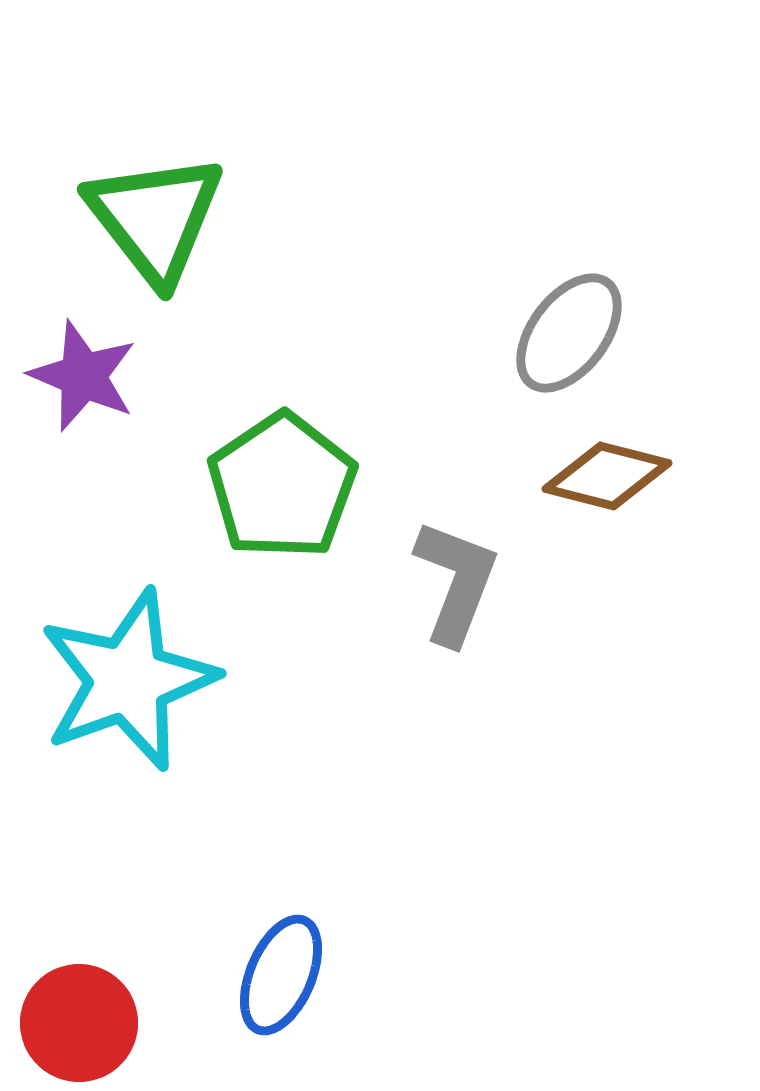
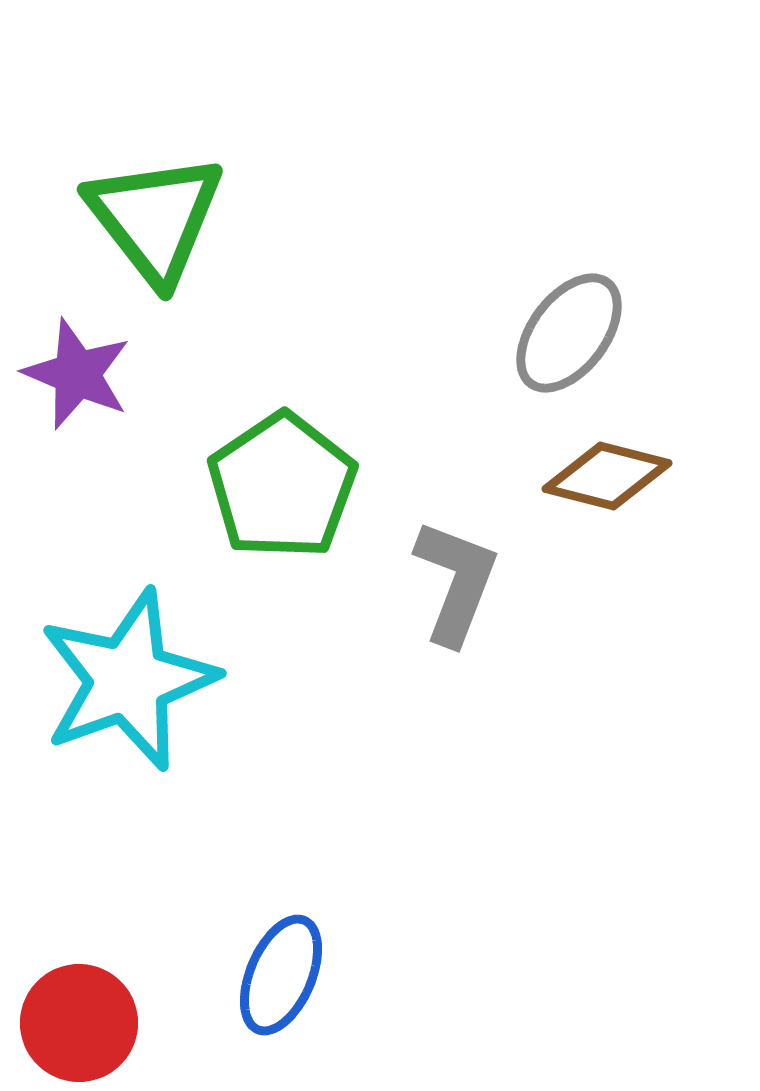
purple star: moved 6 px left, 2 px up
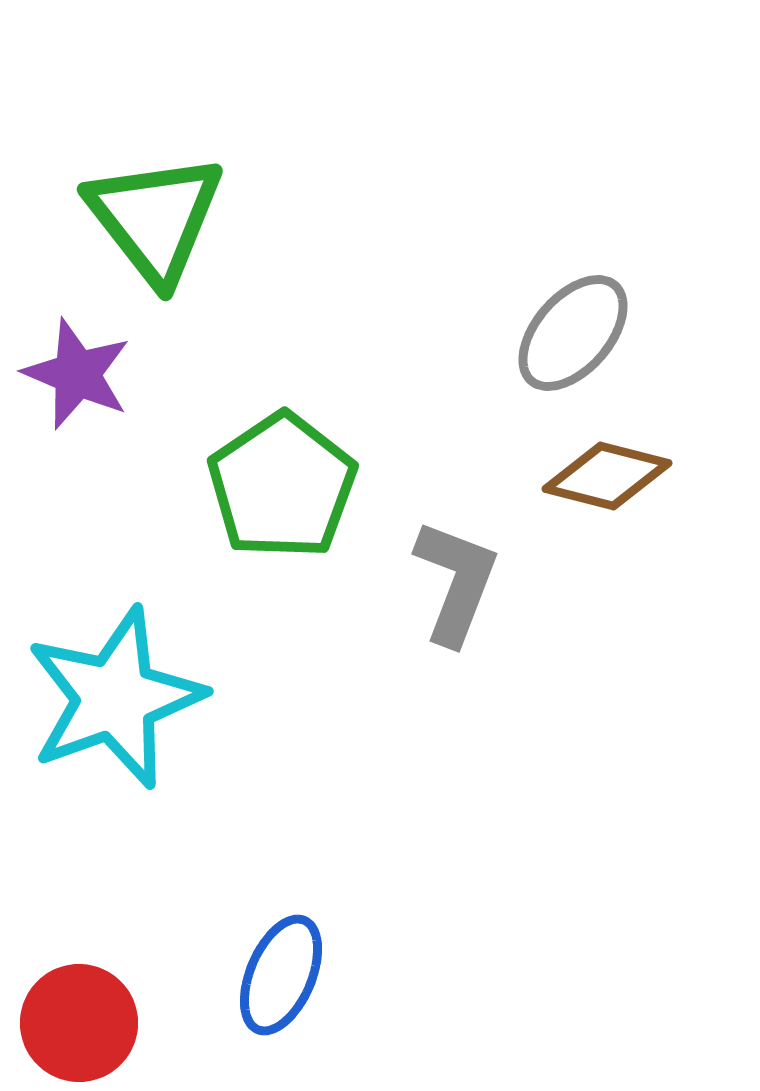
gray ellipse: moved 4 px right; rotated 4 degrees clockwise
cyan star: moved 13 px left, 18 px down
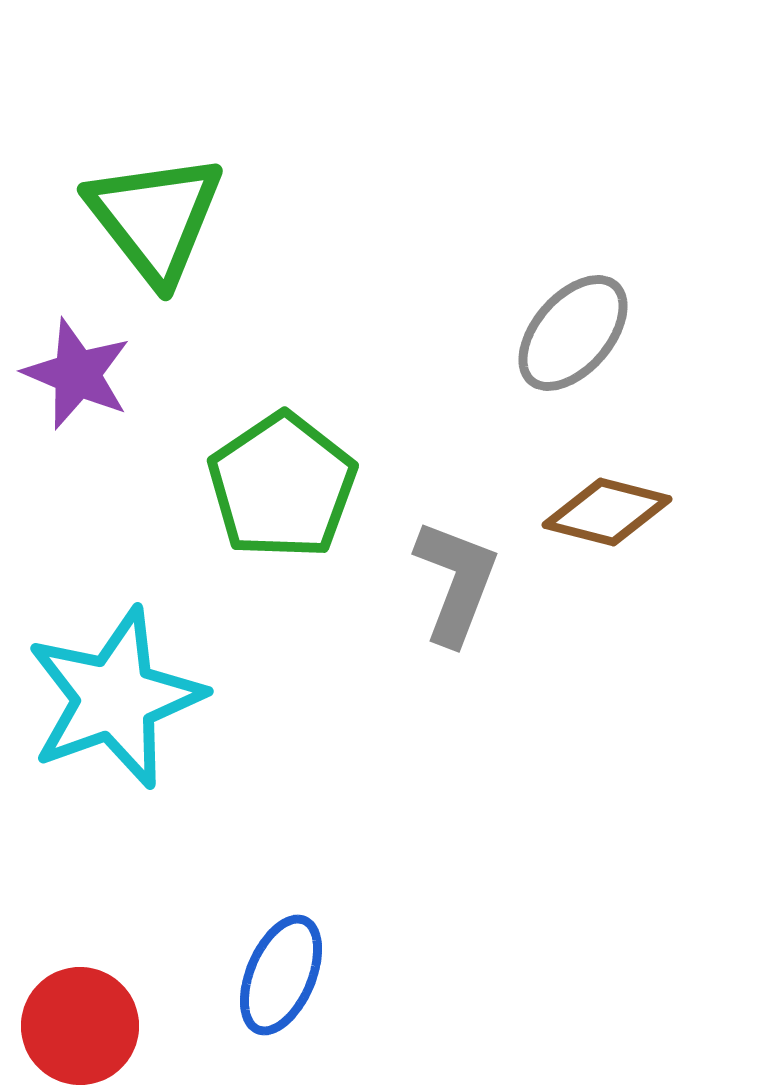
brown diamond: moved 36 px down
red circle: moved 1 px right, 3 px down
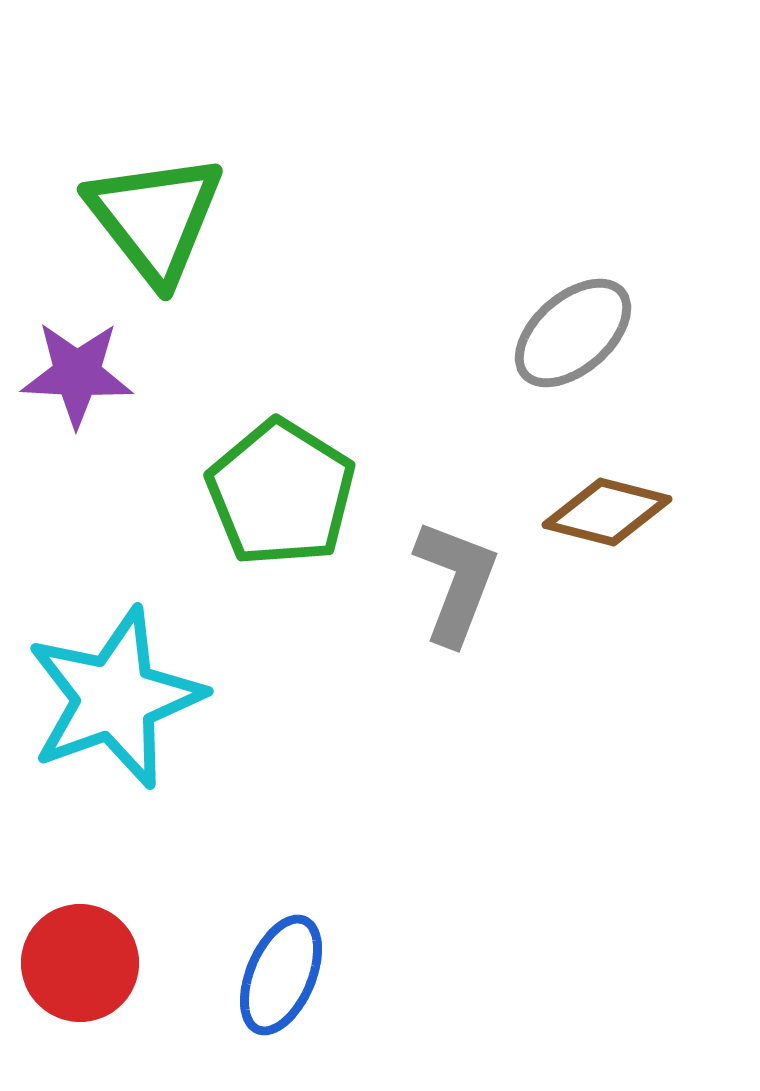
gray ellipse: rotated 8 degrees clockwise
purple star: rotated 20 degrees counterclockwise
green pentagon: moved 1 px left, 7 px down; rotated 6 degrees counterclockwise
red circle: moved 63 px up
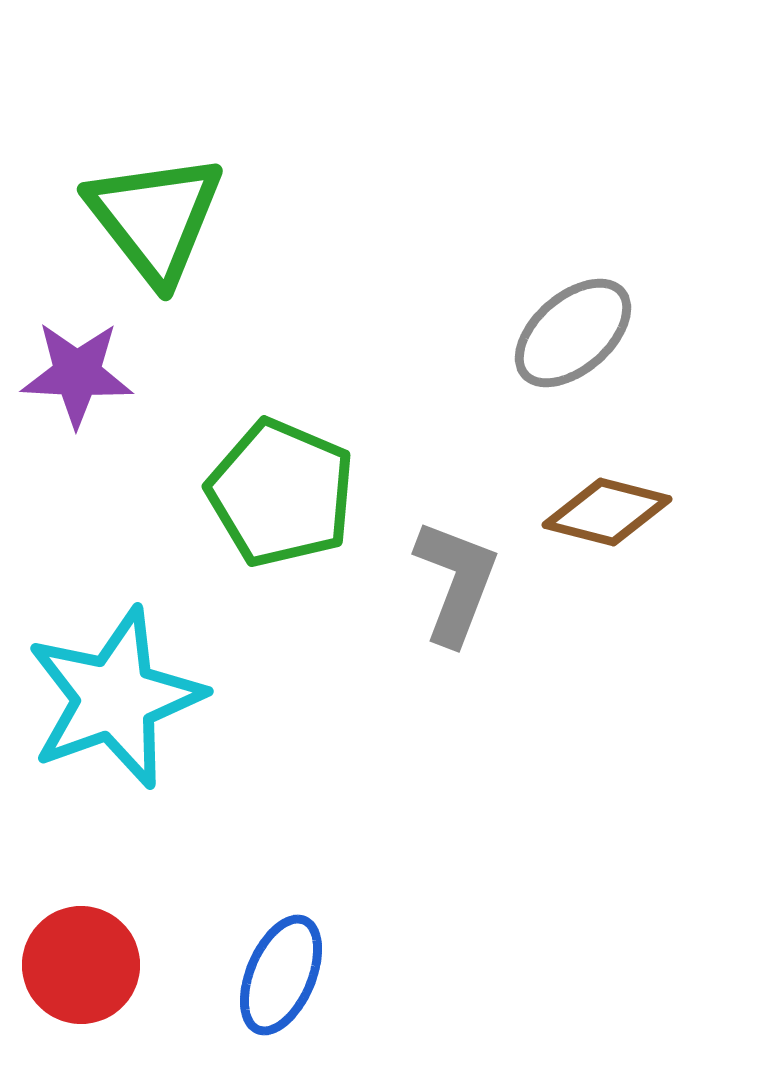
green pentagon: rotated 9 degrees counterclockwise
red circle: moved 1 px right, 2 px down
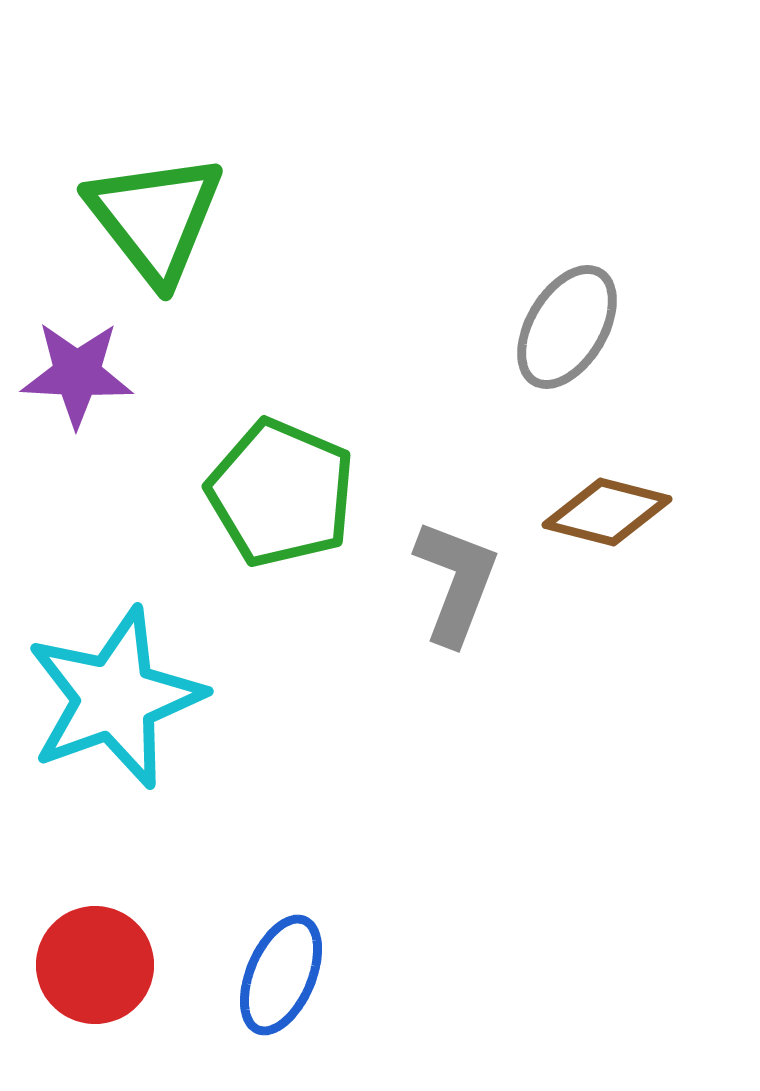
gray ellipse: moved 6 px left, 6 px up; rotated 18 degrees counterclockwise
red circle: moved 14 px right
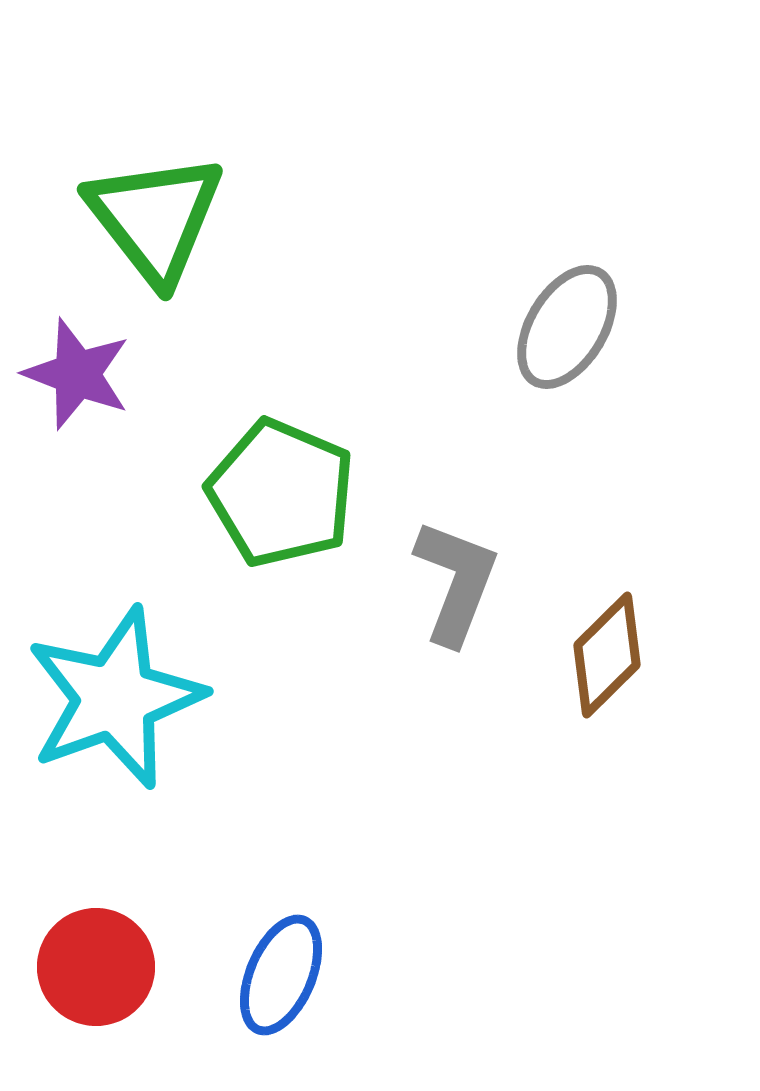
purple star: rotated 18 degrees clockwise
brown diamond: moved 143 px down; rotated 59 degrees counterclockwise
red circle: moved 1 px right, 2 px down
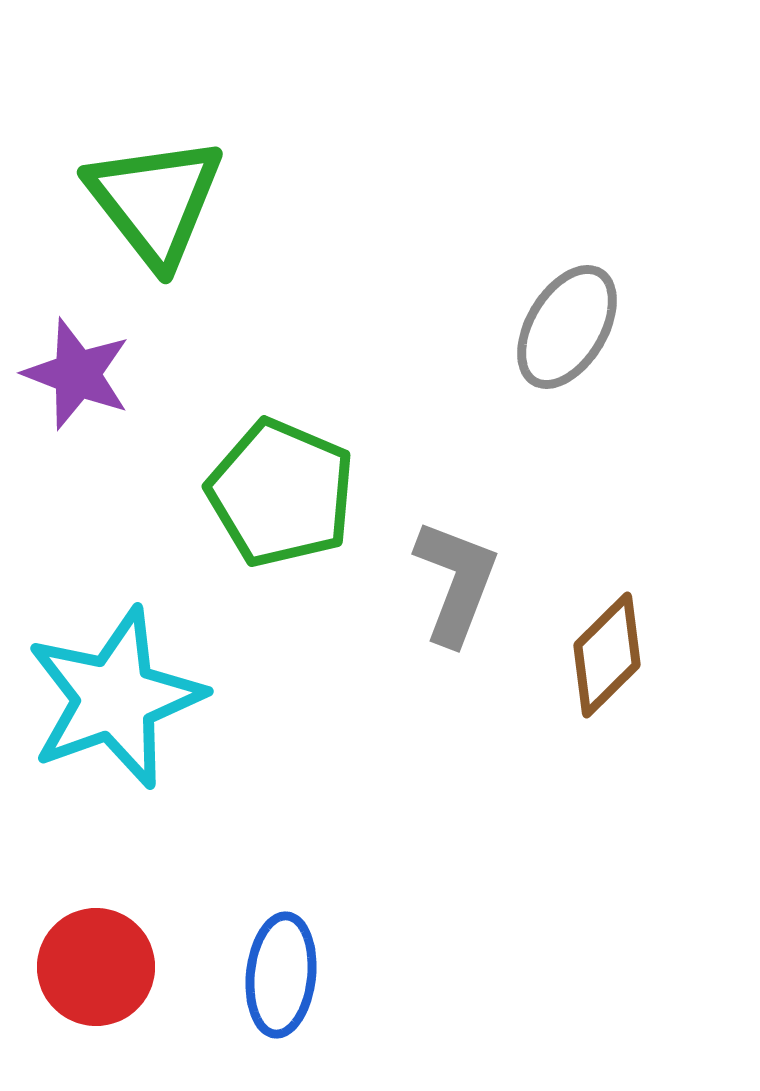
green triangle: moved 17 px up
blue ellipse: rotated 17 degrees counterclockwise
